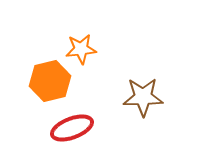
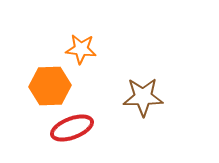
orange star: rotated 12 degrees clockwise
orange hexagon: moved 5 px down; rotated 12 degrees clockwise
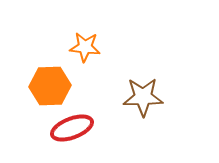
orange star: moved 4 px right, 2 px up
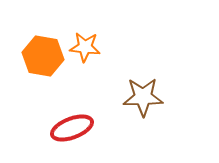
orange hexagon: moved 7 px left, 30 px up; rotated 12 degrees clockwise
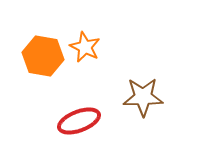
orange star: rotated 20 degrees clockwise
red ellipse: moved 7 px right, 7 px up
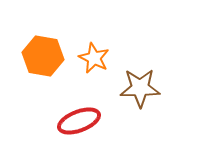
orange star: moved 9 px right, 11 px down
brown star: moved 3 px left, 9 px up
